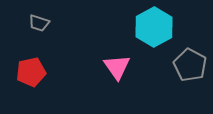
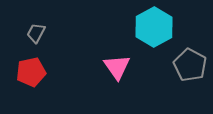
gray trapezoid: moved 3 px left, 10 px down; rotated 100 degrees clockwise
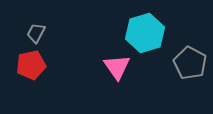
cyan hexagon: moved 9 px left, 6 px down; rotated 12 degrees clockwise
gray pentagon: moved 2 px up
red pentagon: moved 7 px up
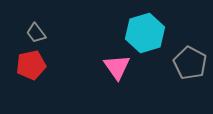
gray trapezoid: rotated 65 degrees counterclockwise
